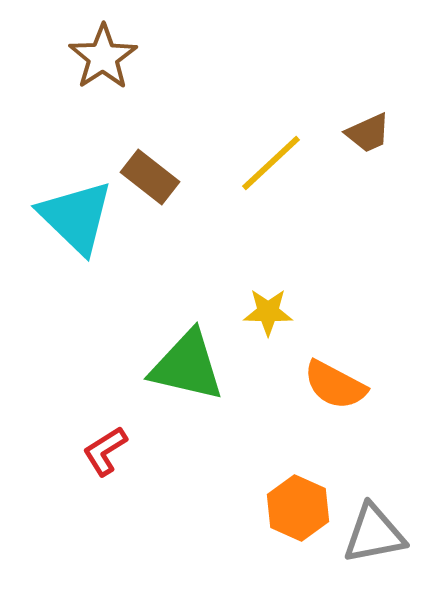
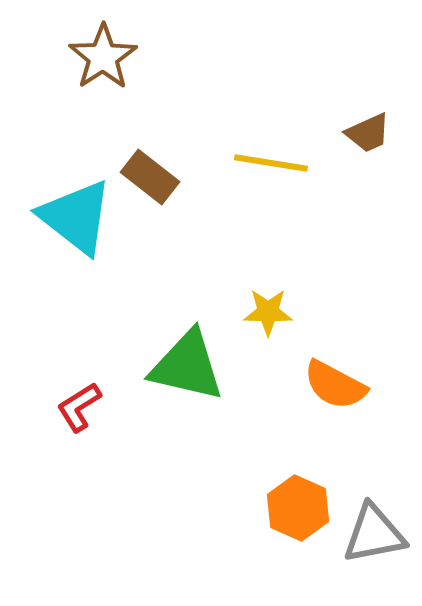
yellow line: rotated 52 degrees clockwise
cyan triangle: rotated 6 degrees counterclockwise
red L-shape: moved 26 px left, 44 px up
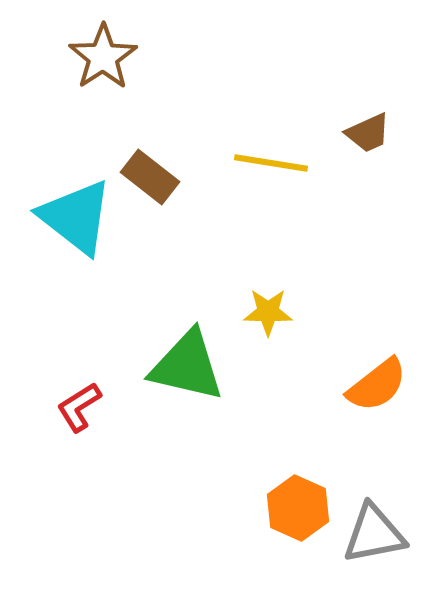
orange semicircle: moved 42 px right; rotated 66 degrees counterclockwise
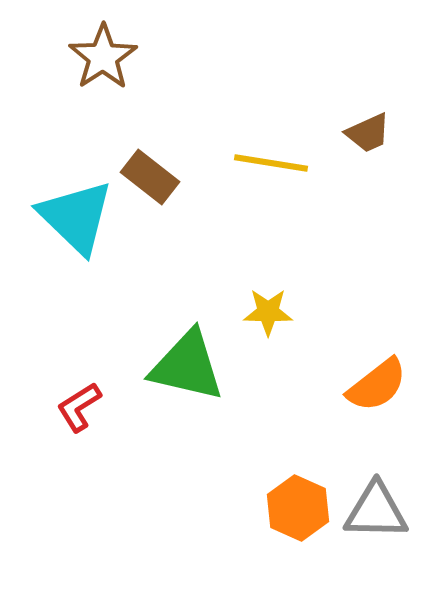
cyan triangle: rotated 6 degrees clockwise
gray triangle: moved 2 px right, 23 px up; rotated 12 degrees clockwise
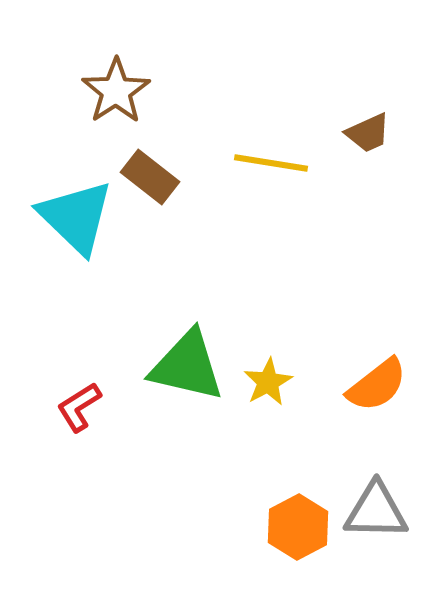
brown star: moved 13 px right, 34 px down
yellow star: moved 70 px down; rotated 30 degrees counterclockwise
orange hexagon: moved 19 px down; rotated 8 degrees clockwise
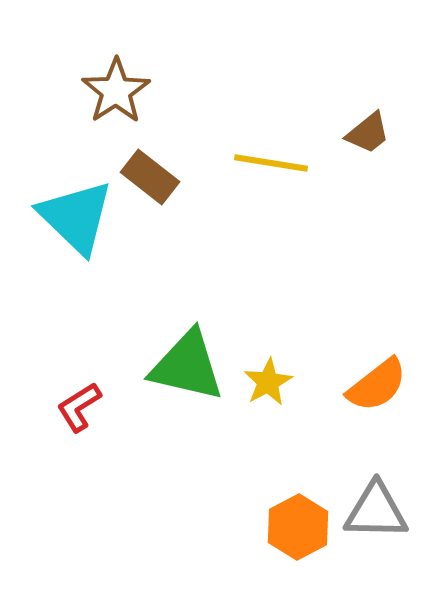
brown trapezoid: rotated 15 degrees counterclockwise
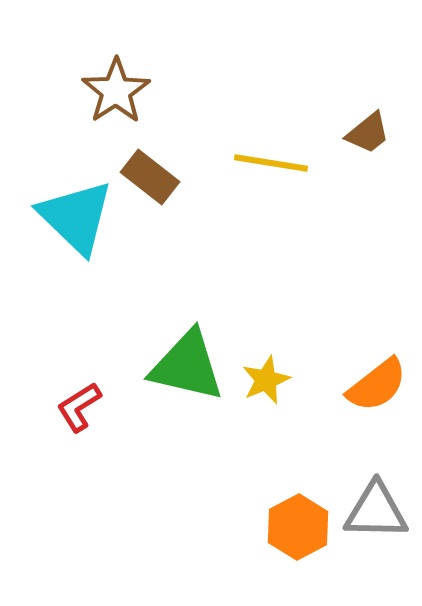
yellow star: moved 2 px left, 2 px up; rotated 6 degrees clockwise
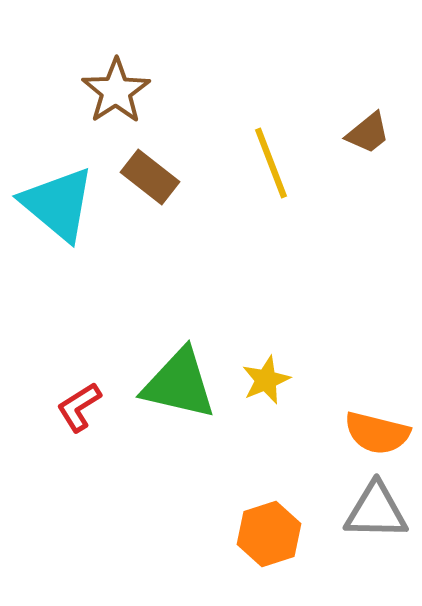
yellow line: rotated 60 degrees clockwise
cyan triangle: moved 18 px left, 13 px up; rotated 4 degrees counterclockwise
green triangle: moved 8 px left, 18 px down
orange semicircle: moved 48 px down; rotated 52 degrees clockwise
orange hexagon: moved 29 px left, 7 px down; rotated 10 degrees clockwise
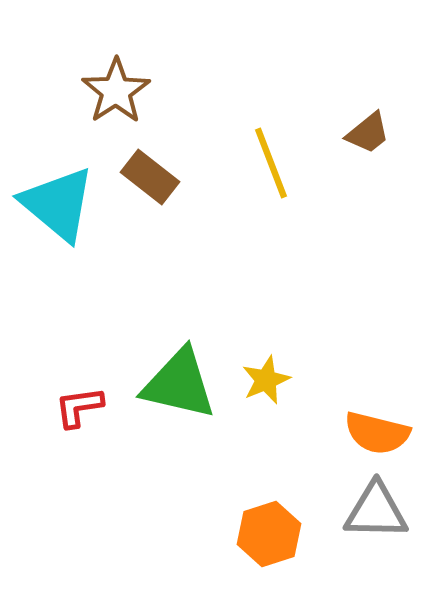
red L-shape: rotated 24 degrees clockwise
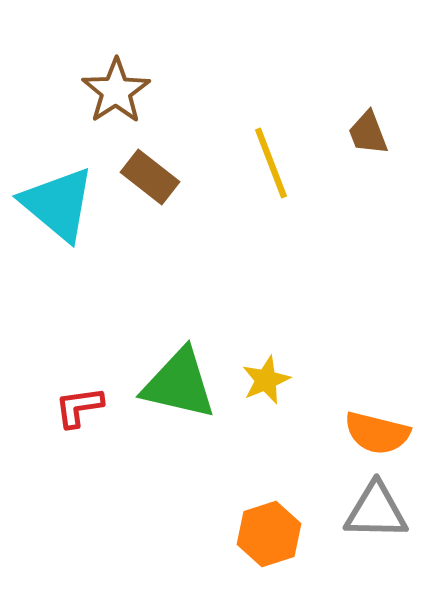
brown trapezoid: rotated 108 degrees clockwise
